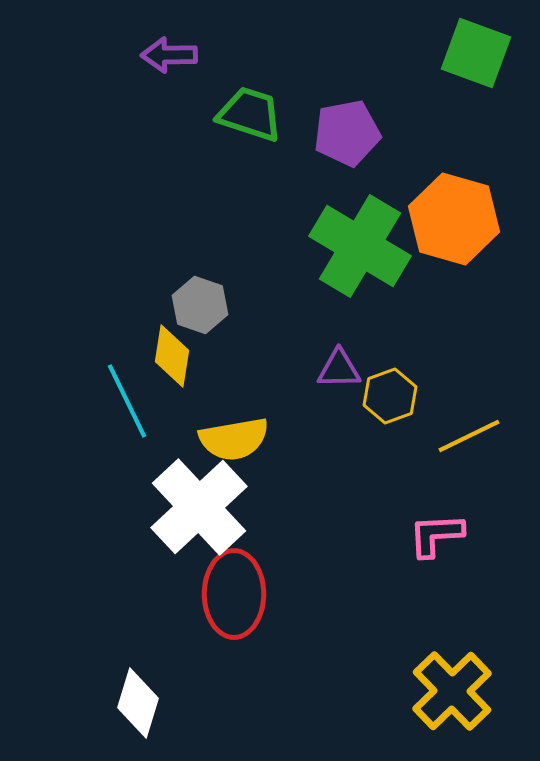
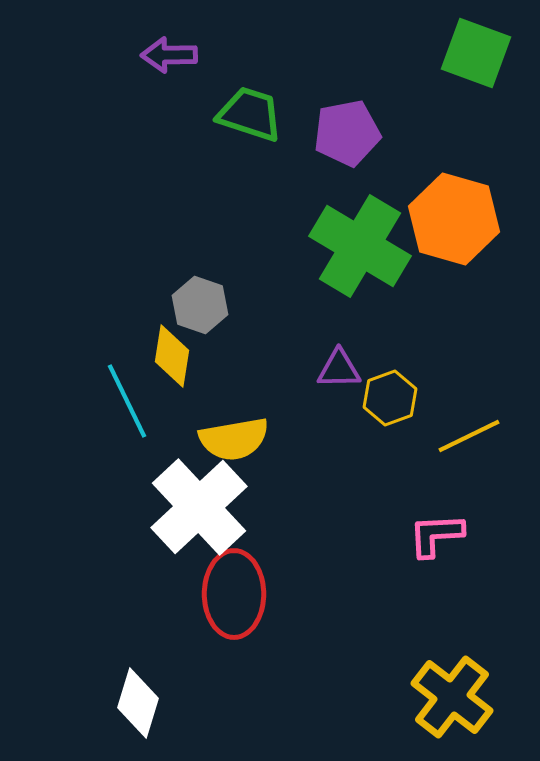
yellow hexagon: moved 2 px down
yellow cross: moved 6 px down; rotated 8 degrees counterclockwise
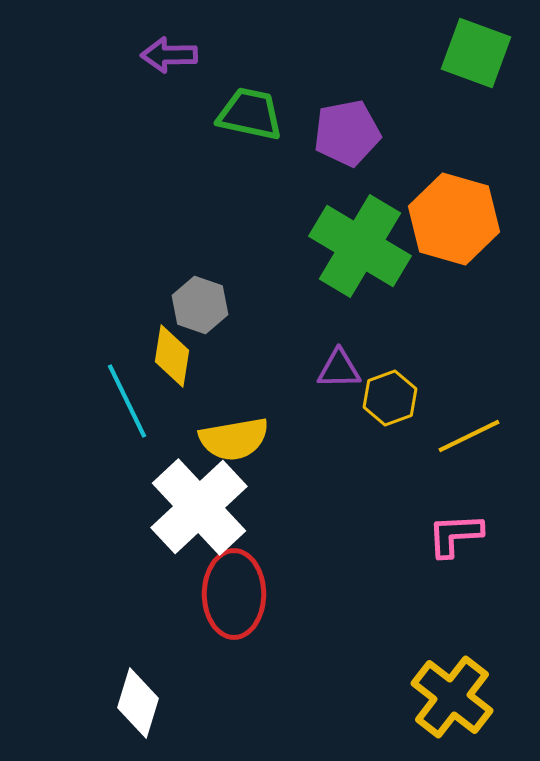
green trapezoid: rotated 6 degrees counterclockwise
pink L-shape: moved 19 px right
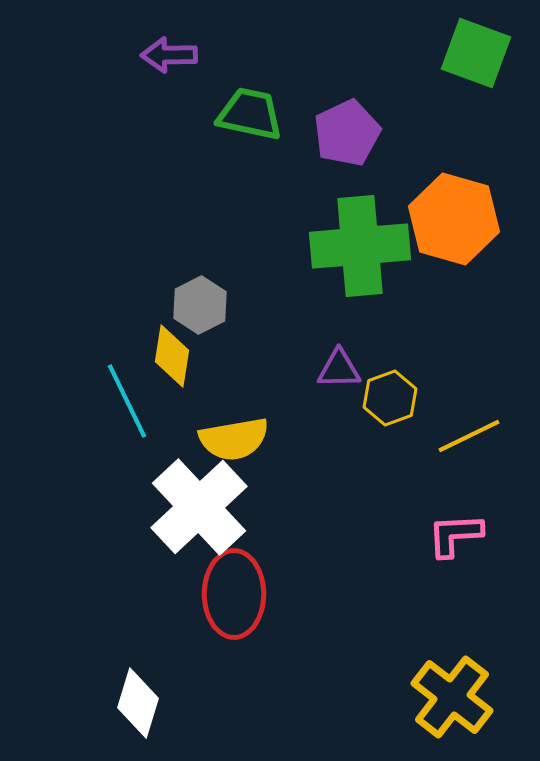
purple pentagon: rotated 14 degrees counterclockwise
green cross: rotated 36 degrees counterclockwise
gray hexagon: rotated 14 degrees clockwise
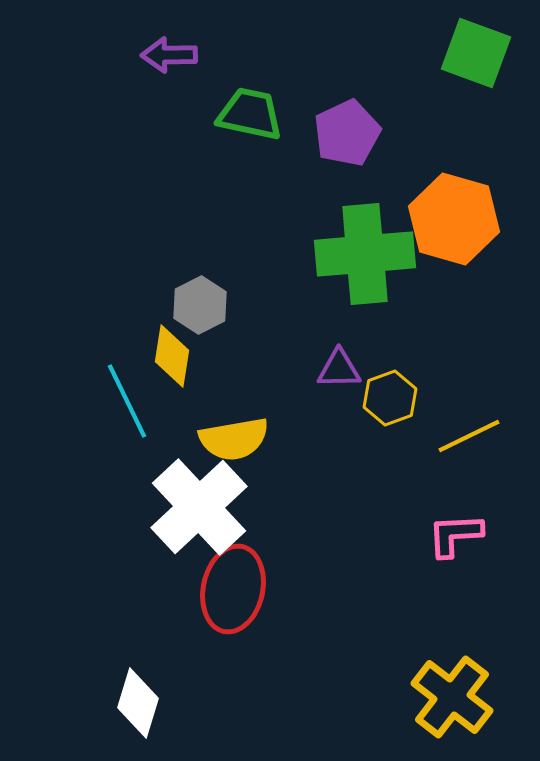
green cross: moved 5 px right, 8 px down
red ellipse: moved 1 px left, 5 px up; rotated 12 degrees clockwise
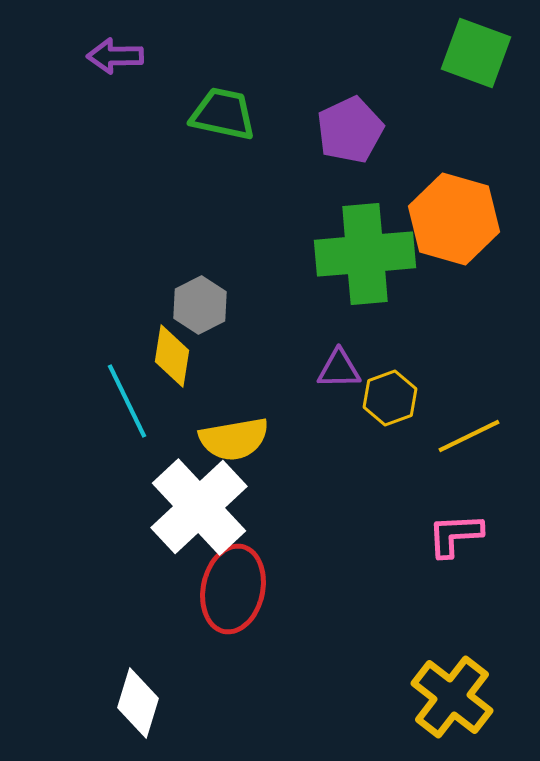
purple arrow: moved 54 px left, 1 px down
green trapezoid: moved 27 px left
purple pentagon: moved 3 px right, 3 px up
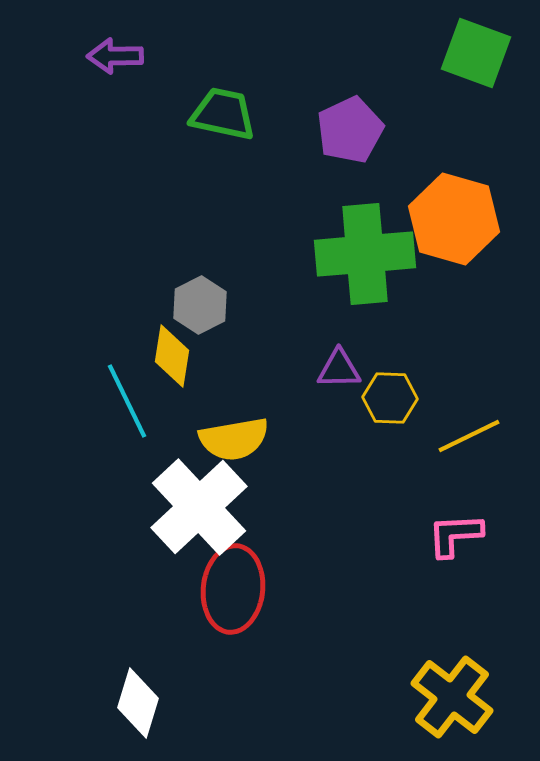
yellow hexagon: rotated 22 degrees clockwise
red ellipse: rotated 6 degrees counterclockwise
